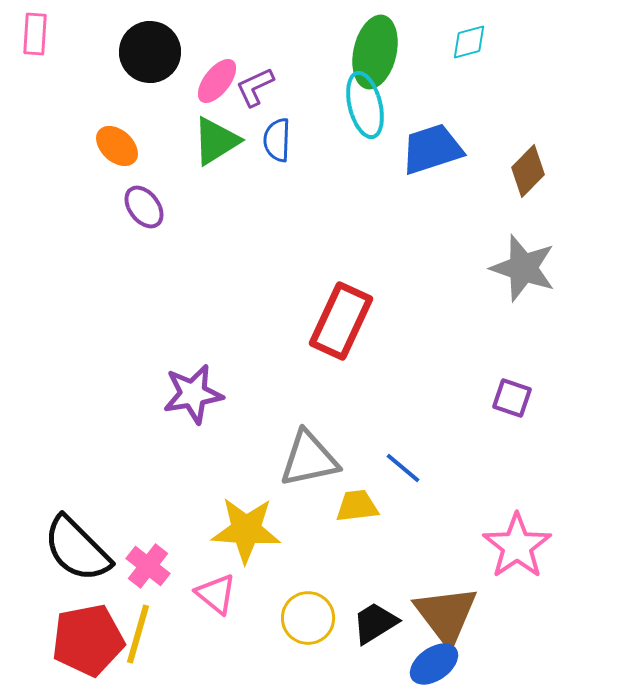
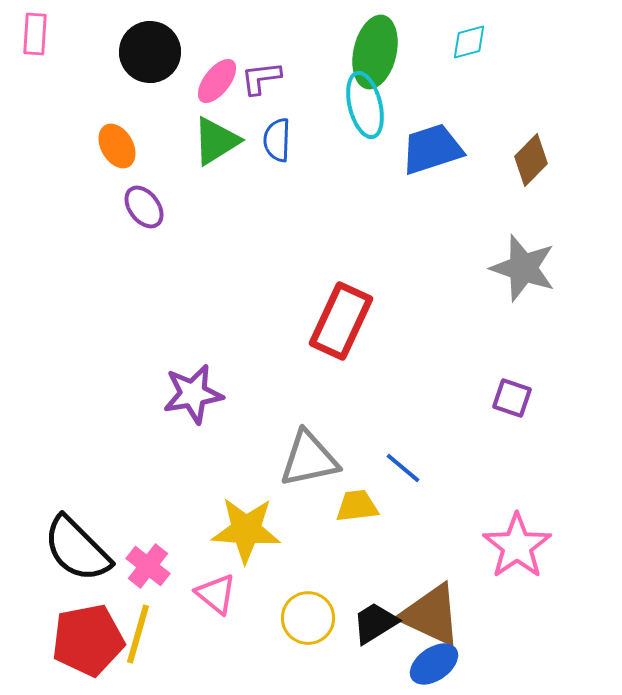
purple L-shape: moved 6 px right, 9 px up; rotated 18 degrees clockwise
orange ellipse: rotated 18 degrees clockwise
brown diamond: moved 3 px right, 11 px up
brown triangle: moved 15 px left; rotated 28 degrees counterclockwise
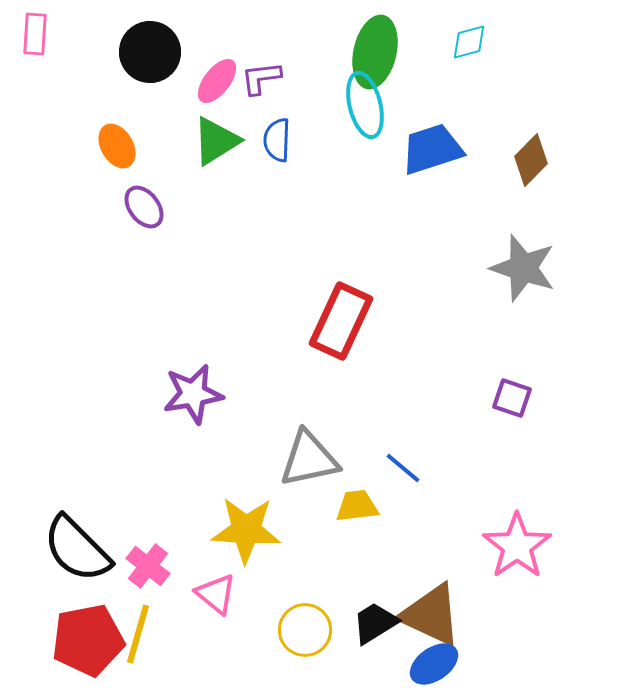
yellow circle: moved 3 px left, 12 px down
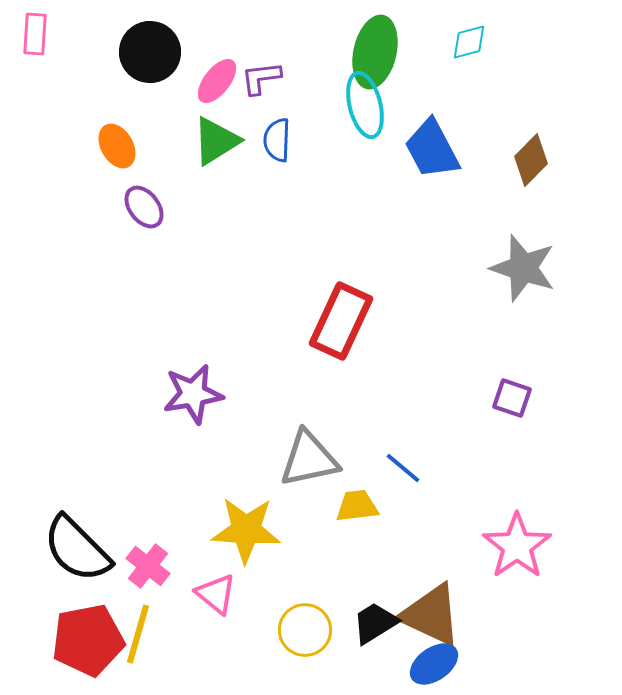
blue trapezoid: rotated 100 degrees counterclockwise
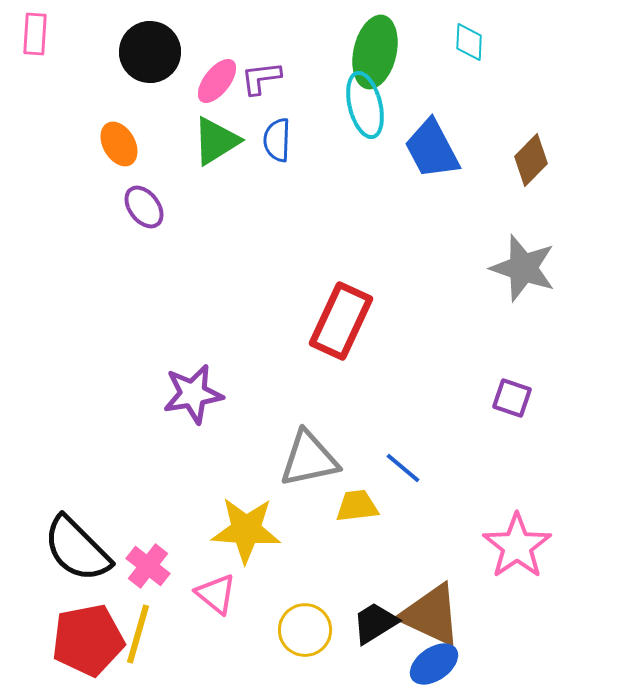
cyan diamond: rotated 72 degrees counterclockwise
orange ellipse: moved 2 px right, 2 px up
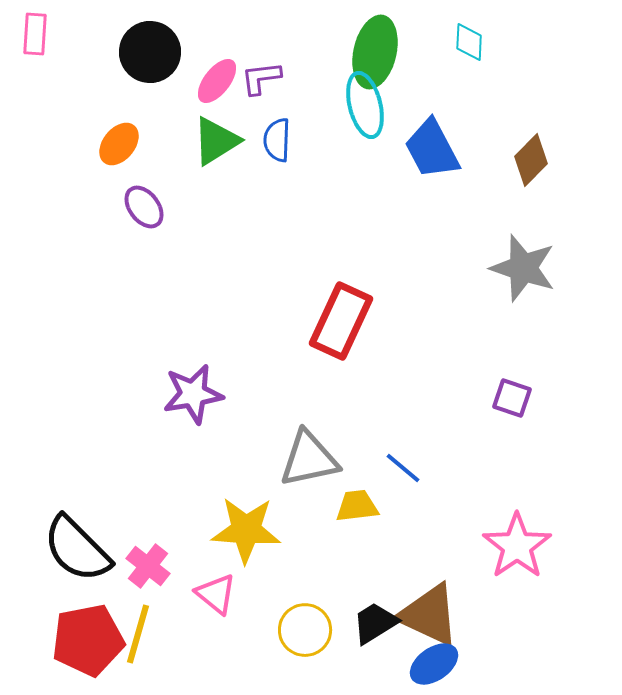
orange ellipse: rotated 69 degrees clockwise
brown triangle: moved 2 px left
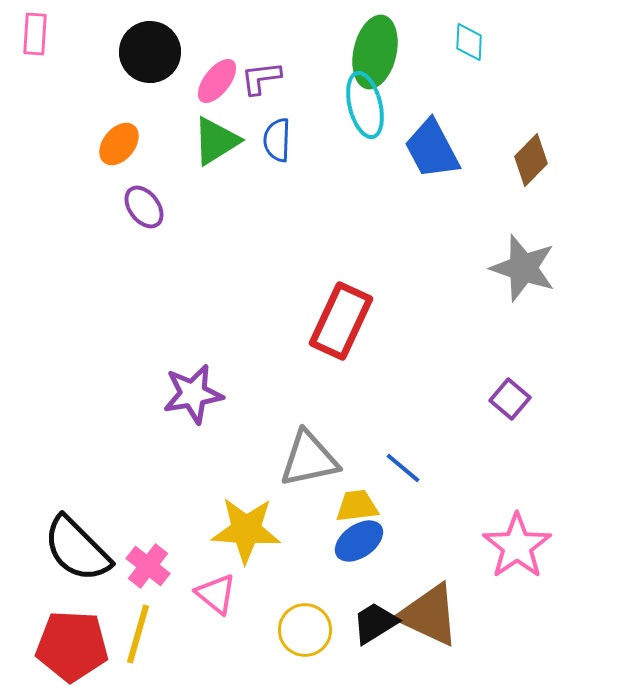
purple square: moved 2 px left, 1 px down; rotated 21 degrees clockwise
red pentagon: moved 16 px left, 6 px down; rotated 14 degrees clockwise
blue ellipse: moved 75 px left, 123 px up
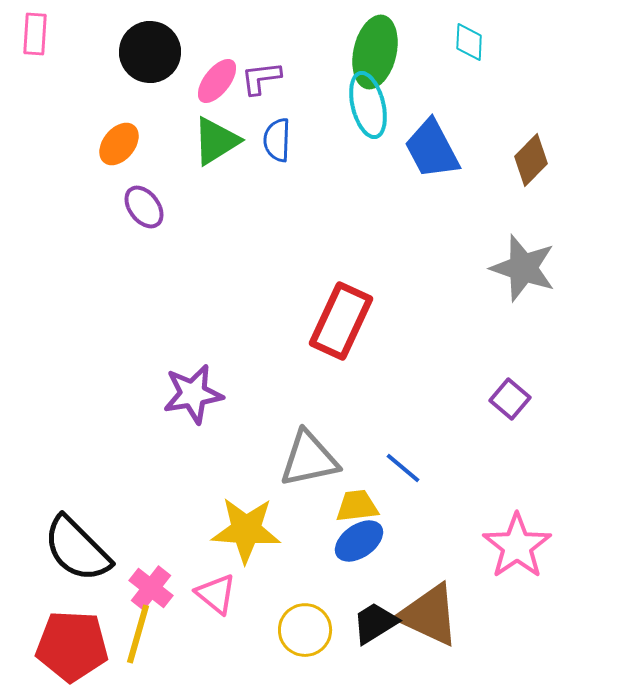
cyan ellipse: moved 3 px right
pink cross: moved 3 px right, 22 px down
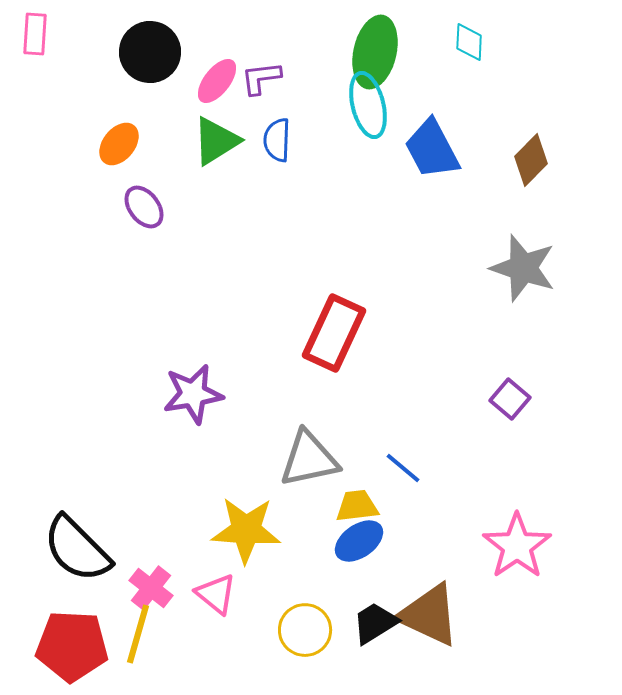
red rectangle: moved 7 px left, 12 px down
